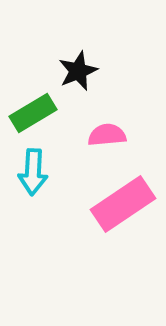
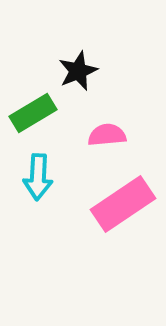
cyan arrow: moved 5 px right, 5 px down
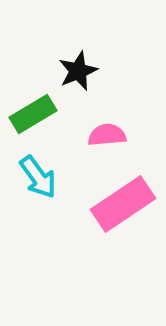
green rectangle: moved 1 px down
cyan arrow: rotated 39 degrees counterclockwise
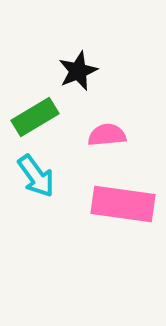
green rectangle: moved 2 px right, 3 px down
cyan arrow: moved 2 px left, 1 px up
pink rectangle: rotated 42 degrees clockwise
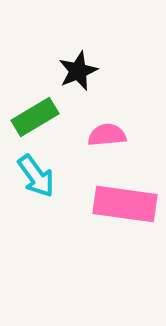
pink rectangle: moved 2 px right
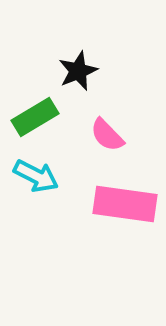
pink semicircle: rotated 129 degrees counterclockwise
cyan arrow: rotated 27 degrees counterclockwise
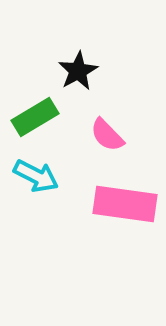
black star: rotated 6 degrees counterclockwise
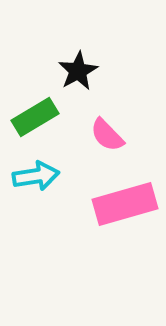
cyan arrow: rotated 36 degrees counterclockwise
pink rectangle: rotated 24 degrees counterclockwise
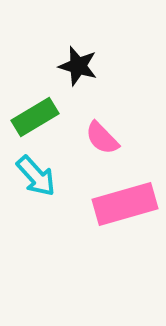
black star: moved 5 px up; rotated 27 degrees counterclockwise
pink semicircle: moved 5 px left, 3 px down
cyan arrow: rotated 57 degrees clockwise
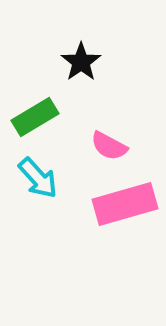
black star: moved 3 px right, 4 px up; rotated 21 degrees clockwise
pink semicircle: moved 7 px right, 8 px down; rotated 18 degrees counterclockwise
cyan arrow: moved 2 px right, 2 px down
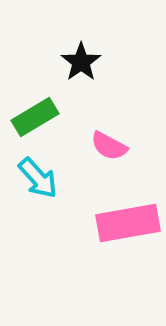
pink rectangle: moved 3 px right, 19 px down; rotated 6 degrees clockwise
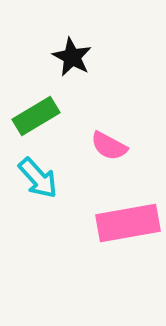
black star: moved 9 px left, 5 px up; rotated 9 degrees counterclockwise
green rectangle: moved 1 px right, 1 px up
